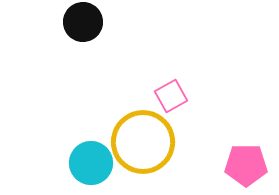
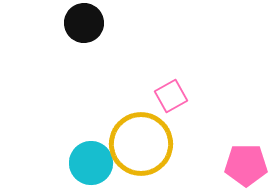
black circle: moved 1 px right, 1 px down
yellow circle: moved 2 px left, 2 px down
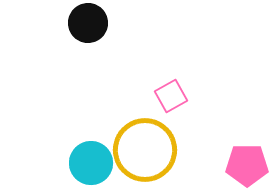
black circle: moved 4 px right
yellow circle: moved 4 px right, 6 px down
pink pentagon: moved 1 px right
